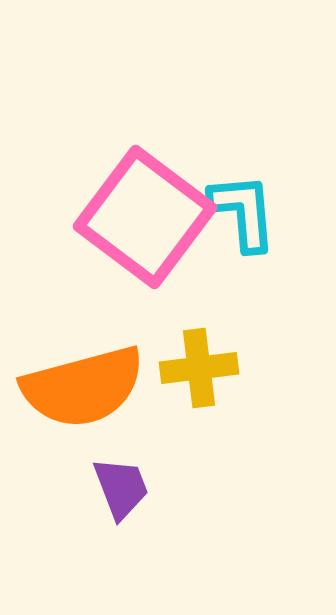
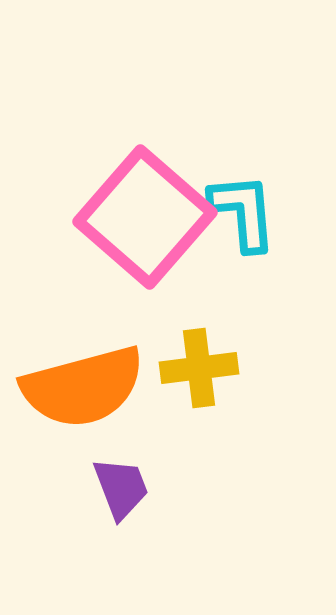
pink square: rotated 4 degrees clockwise
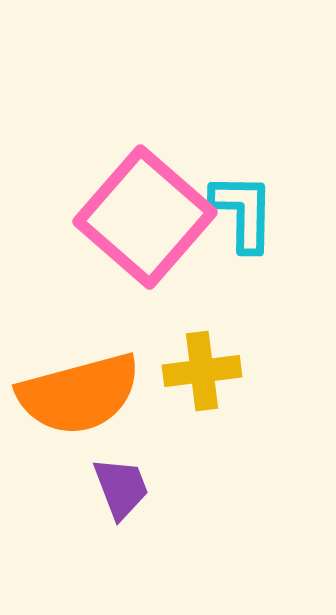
cyan L-shape: rotated 6 degrees clockwise
yellow cross: moved 3 px right, 3 px down
orange semicircle: moved 4 px left, 7 px down
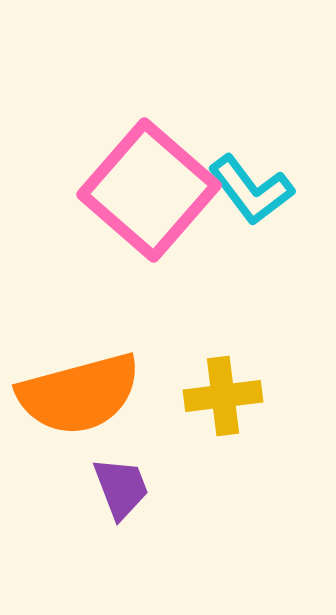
cyan L-shape: moved 8 px right, 22 px up; rotated 142 degrees clockwise
pink square: moved 4 px right, 27 px up
yellow cross: moved 21 px right, 25 px down
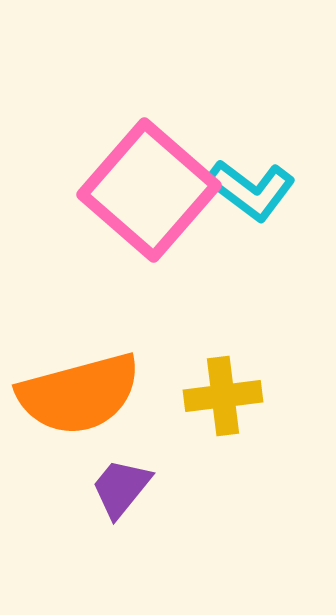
cyan L-shape: rotated 16 degrees counterclockwise
purple trapezoid: rotated 120 degrees counterclockwise
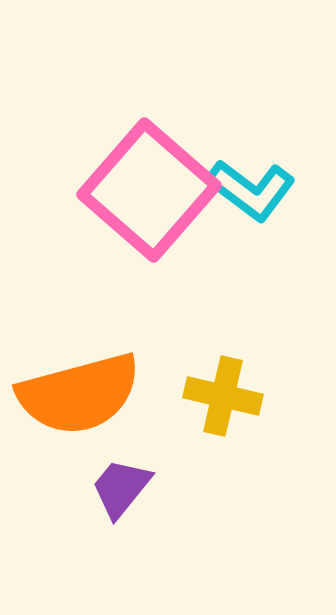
yellow cross: rotated 20 degrees clockwise
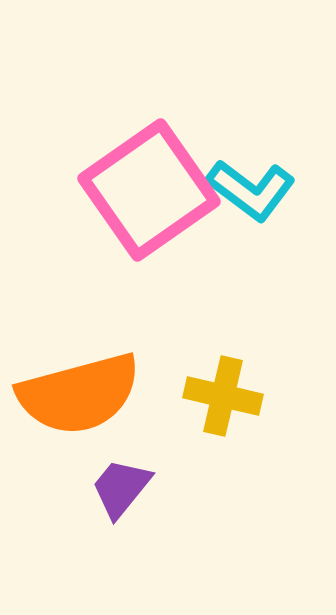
pink square: rotated 14 degrees clockwise
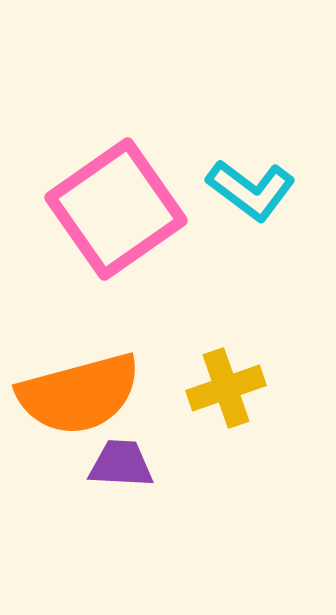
pink square: moved 33 px left, 19 px down
yellow cross: moved 3 px right, 8 px up; rotated 32 degrees counterclockwise
purple trapezoid: moved 24 px up; rotated 54 degrees clockwise
